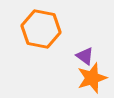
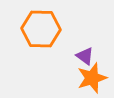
orange hexagon: rotated 9 degrees counterclockwise
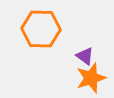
orange star: moved 1 px left
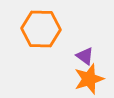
orange star: moved 2 px left, 1 px down
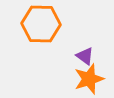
orange hexagon: moved 5 px up
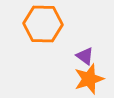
orange hexagon: moved 2 px right
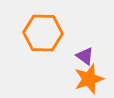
orange hexagon: moved 9 px down
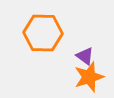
orange star: moved 2 px up
